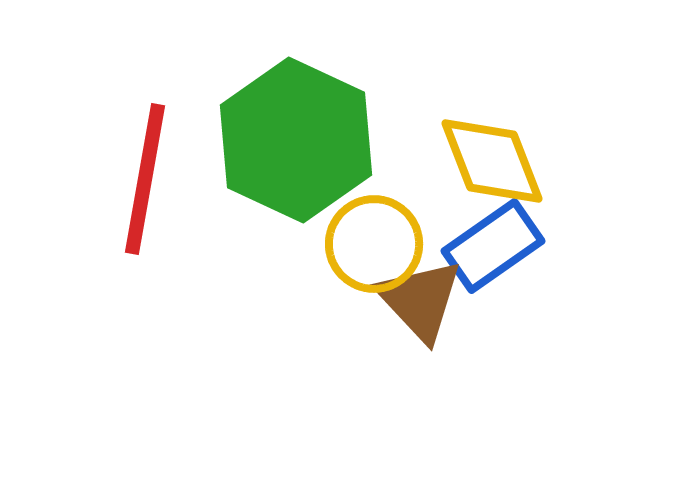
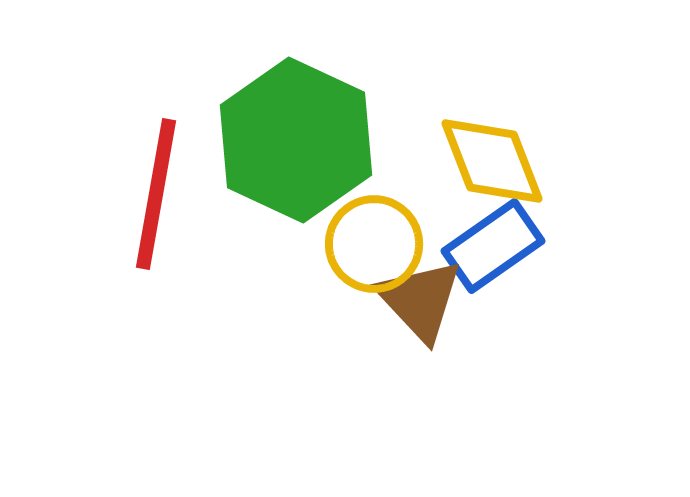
red line: moved 11 px right, 15 px down
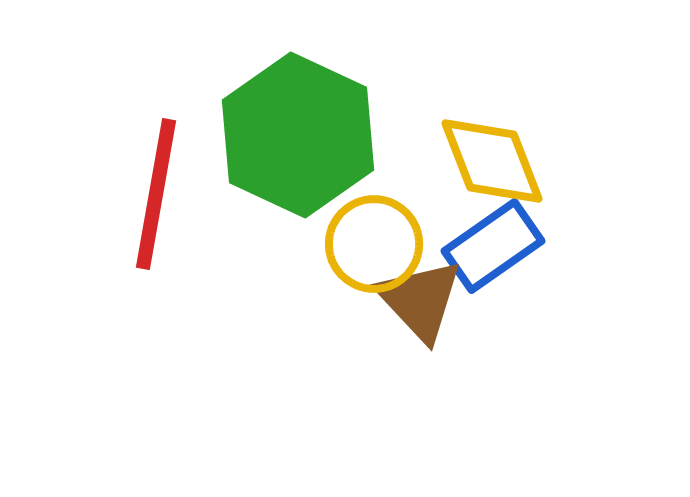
green hexagon: moved 2 px right, 5 px up
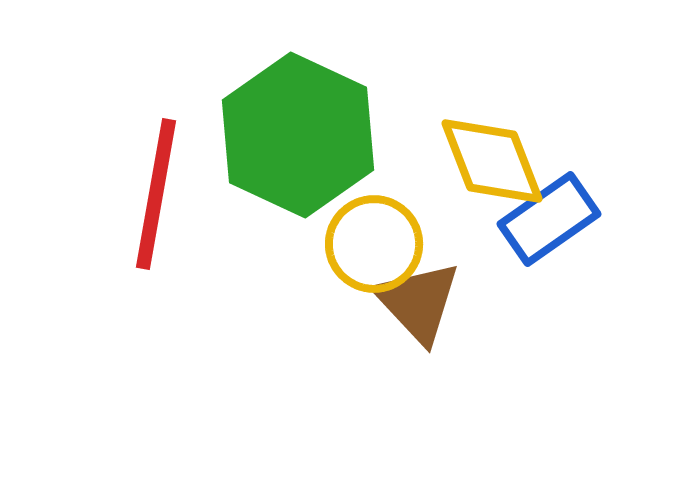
blue rectangle: moved 56 px right, 27 px up
brown triangle: moved 2 px left, 2 px down
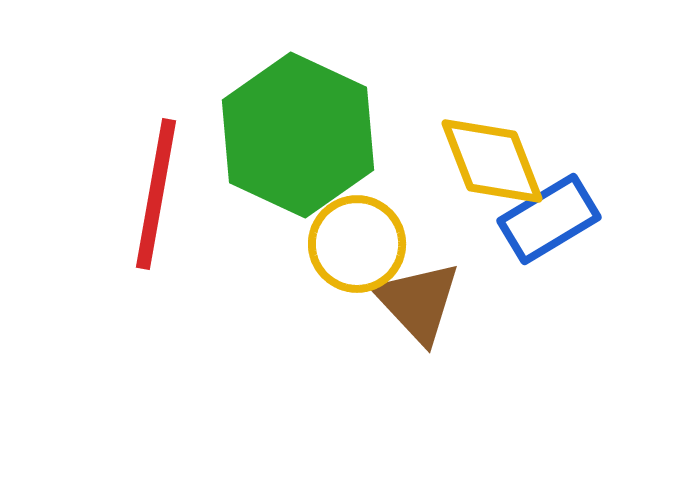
blue rectangle: rotated 4 degrees clockwise
yellow circle: moved 17 px left
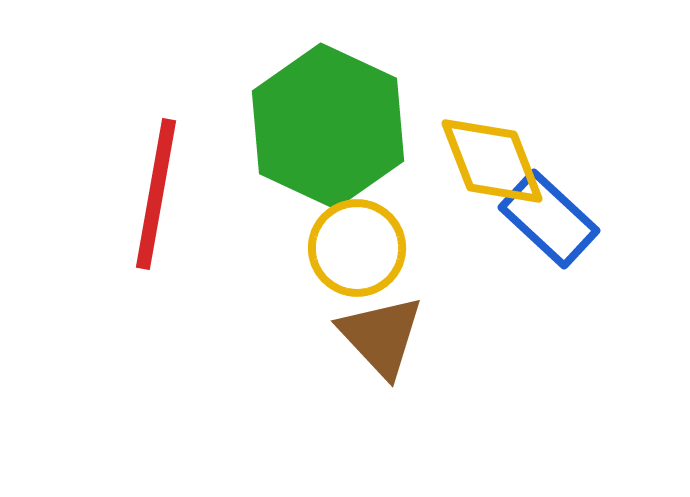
green hexagon: moved 30 px right, 9 px up
blue rectangle: rotated 74 degrees clockwise
yellow circle: moved 4 px down
brown triangle: moved 37 px left, 34 px down
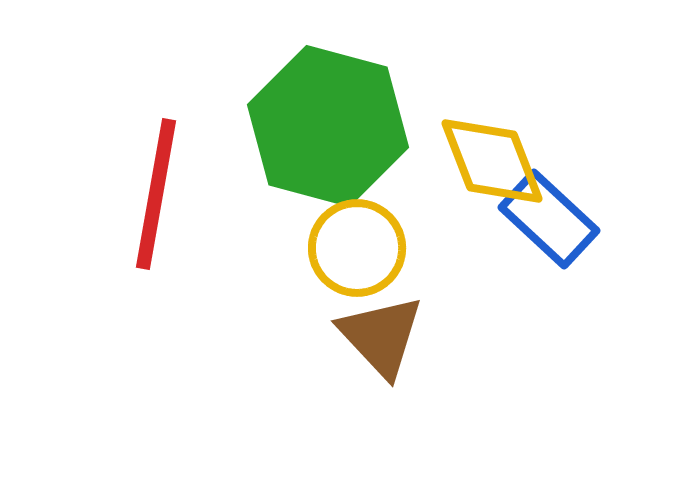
green hexagon: rotated 10 degrees counterclockwise
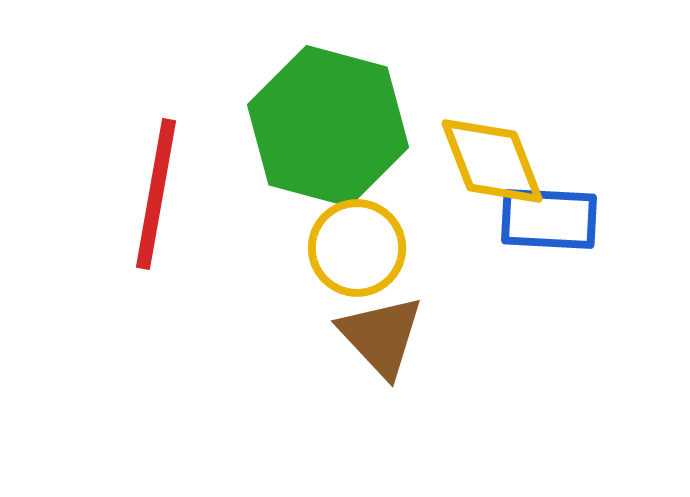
blue rectangle: rotated 40 degrees counterclockwise
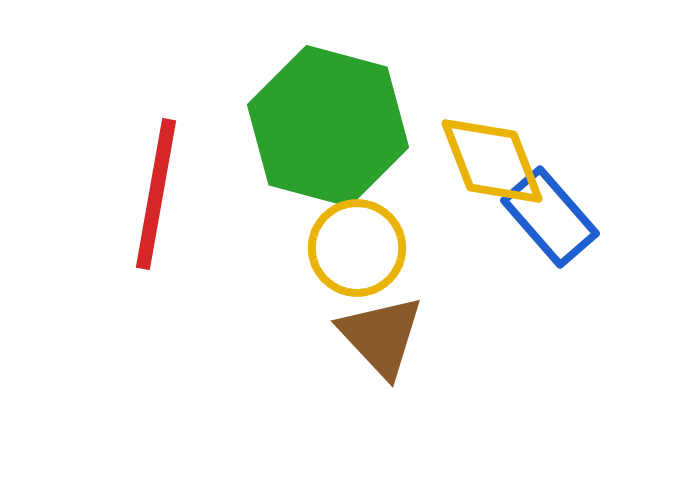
blue rectangle: moved 1 px right, 2 px up; rotated 46 degrees clockwise
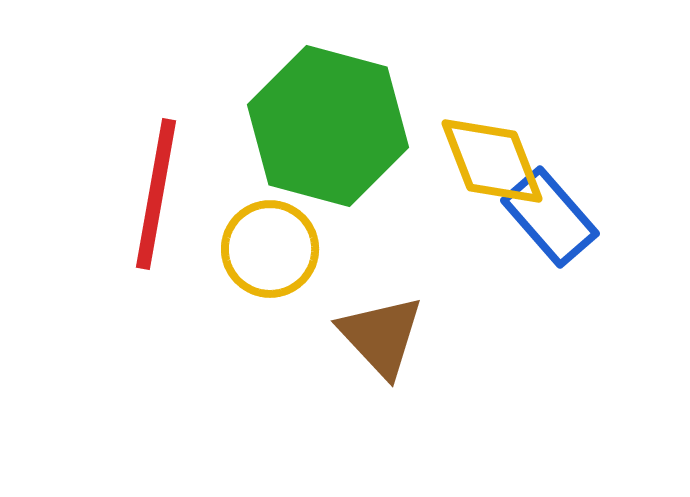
yellow circle: moved 87 px left, 1 px down
